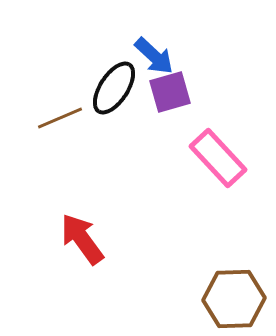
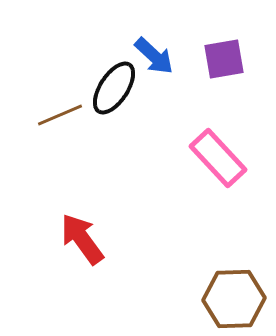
purple square: moved 54 px right, 33 px up; rotated 6 degrees clockwise
brown line: moved 3 px up
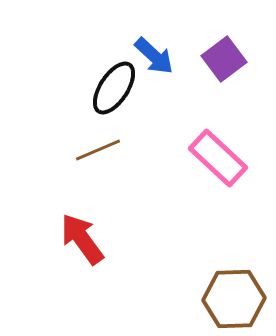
purple square: rotated 27 degrees counterclockwise
brown line: moved 38 px right, 35 px down
pink rectangle: rotated 4 degrees counterclockwise
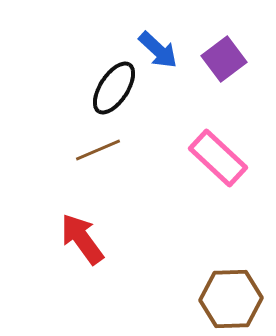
blue arrow: moved 4 px right, 6 px up
brown hexagon: moved 3 px left
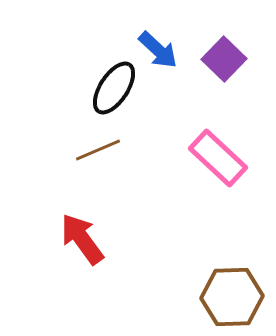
purple square: rotated 9 degrees counterclockwise
brown hexagon: moved 1 px right, 2 px up
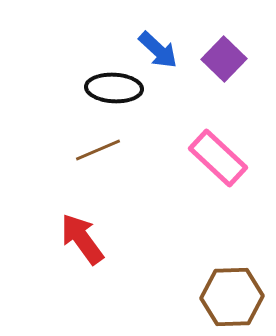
black ellipse: rotated 60 degrees clockwise
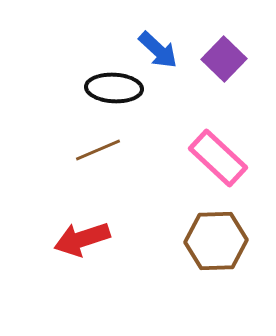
red arrow: rotated 72 degrees counterclockwise
brown hexagon: moved 16 px left, 56 px up
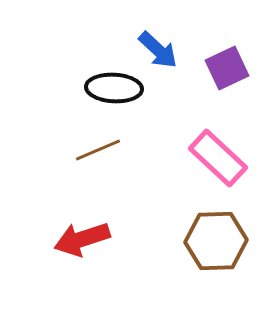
purple square: moved 3 px right, 9 px down; rotated 21 degrees clockwise
